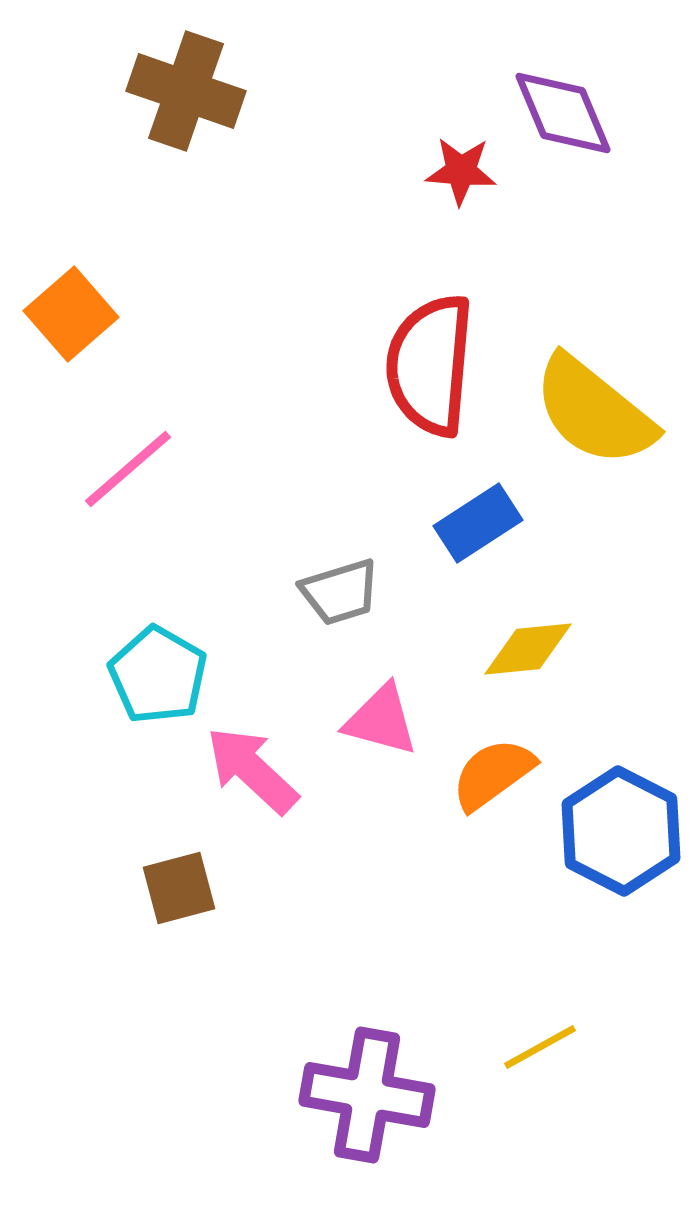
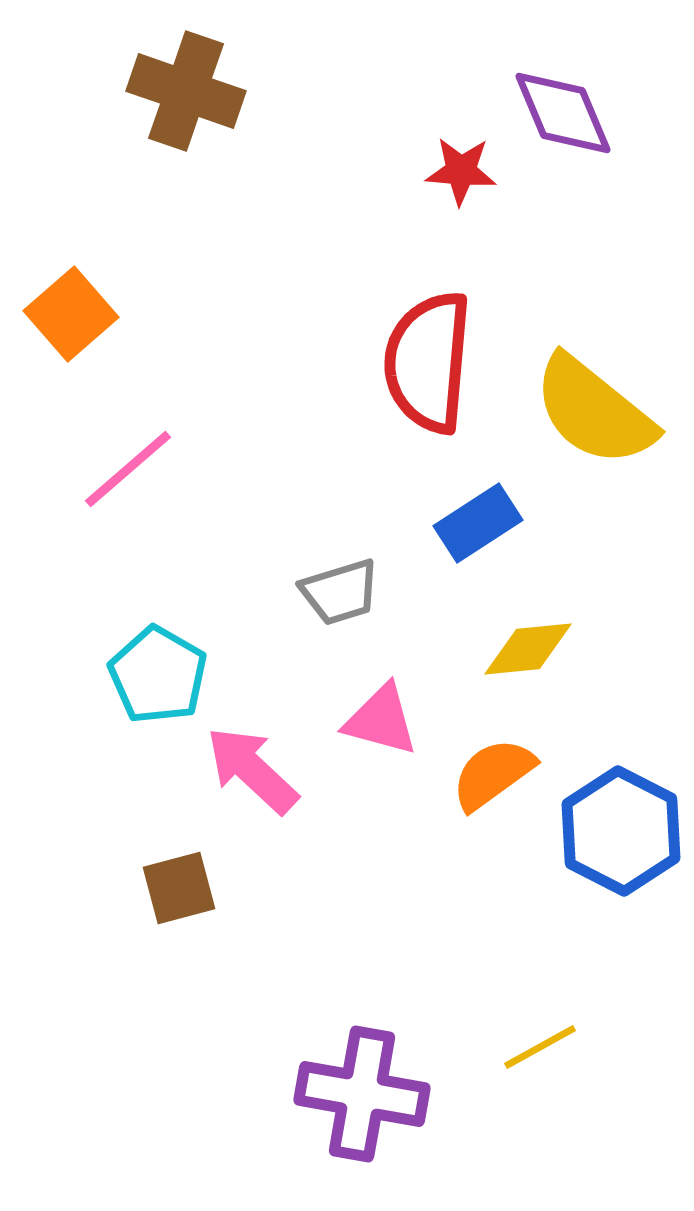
red semicircle: moved 2 px left, 3 px up
purple cross: moved 5 px left, 1 px up
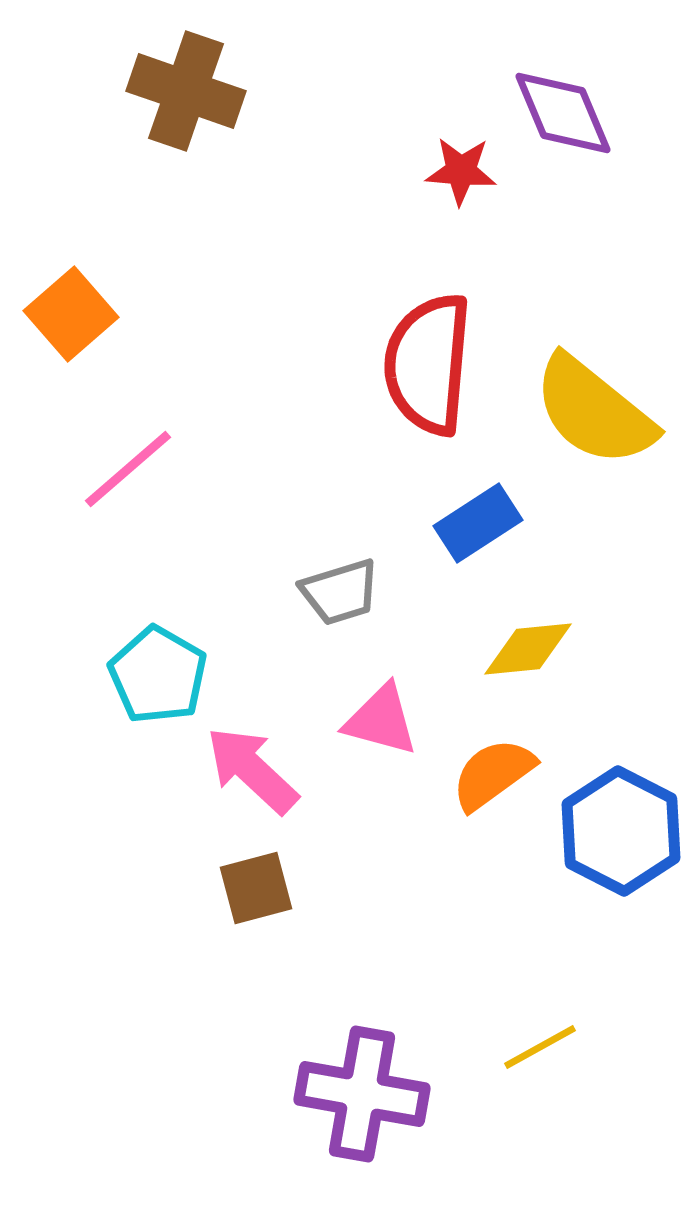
red semicircle: moved 2 px down
brown square: moved 77 px right
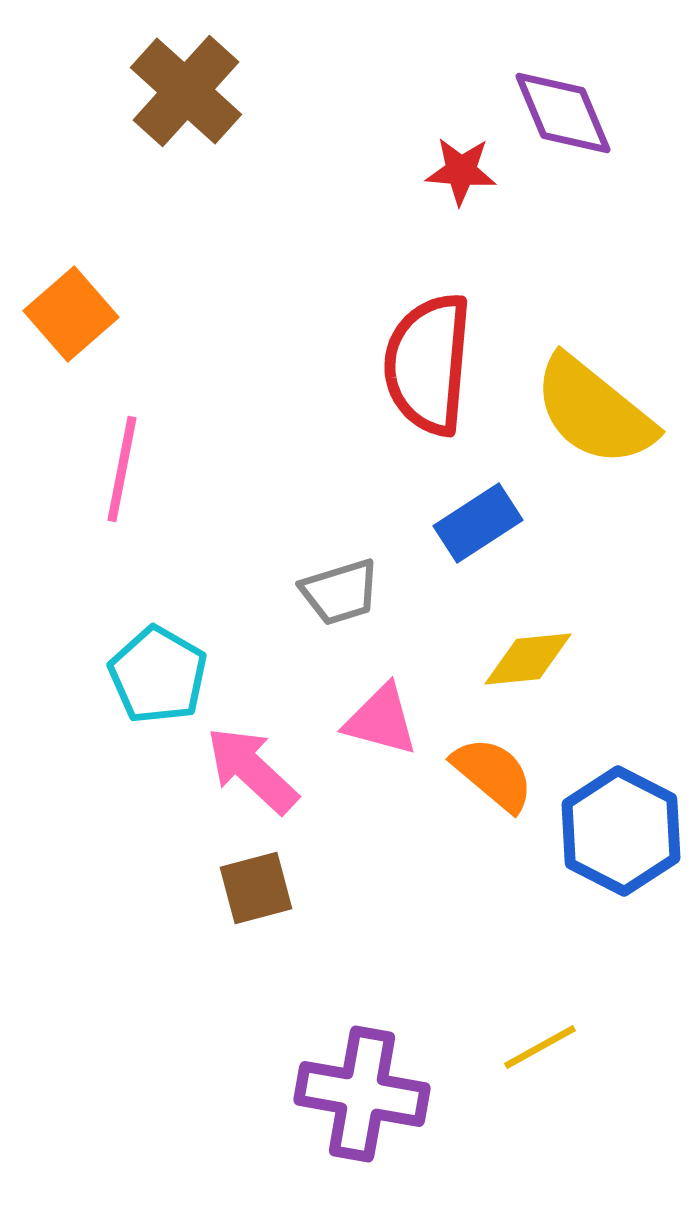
brown cross: rotated 23 degrees clockwise
pink line: moved 6 px left; rotated 38 degrees counterclockwise
yellow diamond: moved 10 px down
orange semicircle: rotated 76 degrees clockwise
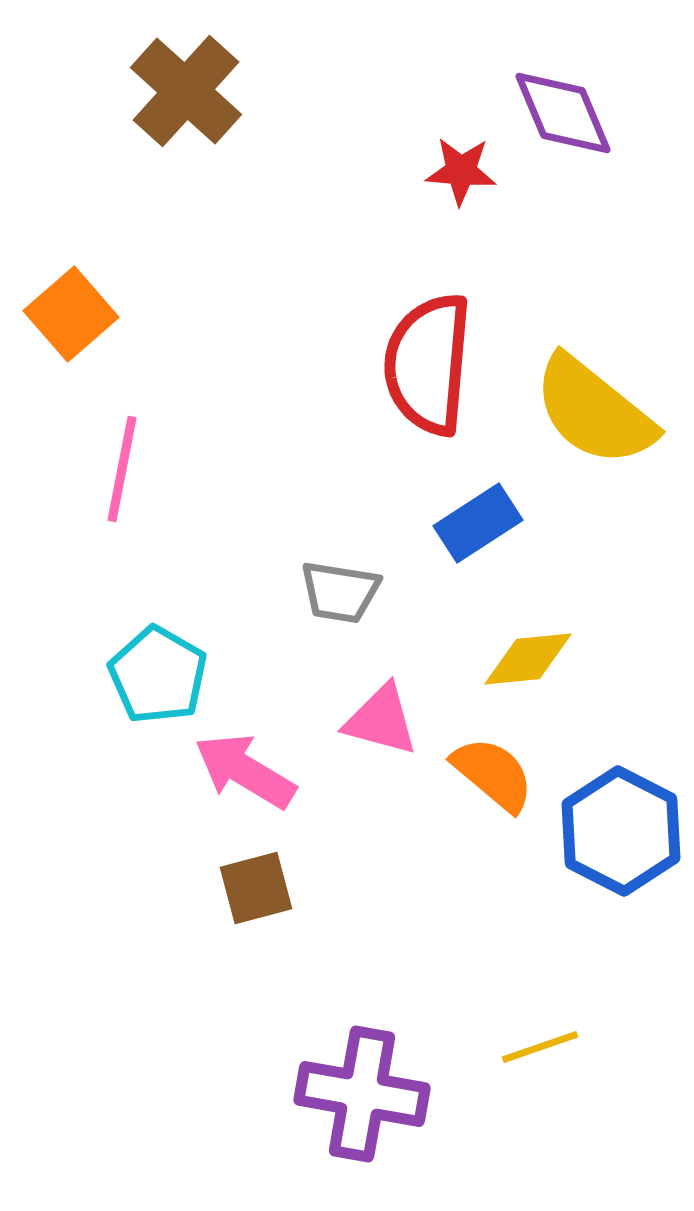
gray trapezoid: rotated 26 degrees clockwise
pink arrow: moved 7 px left, 1 px down; rotated 12 degrees counterclockwise
yellow line: rotated 10 degrees clockwise
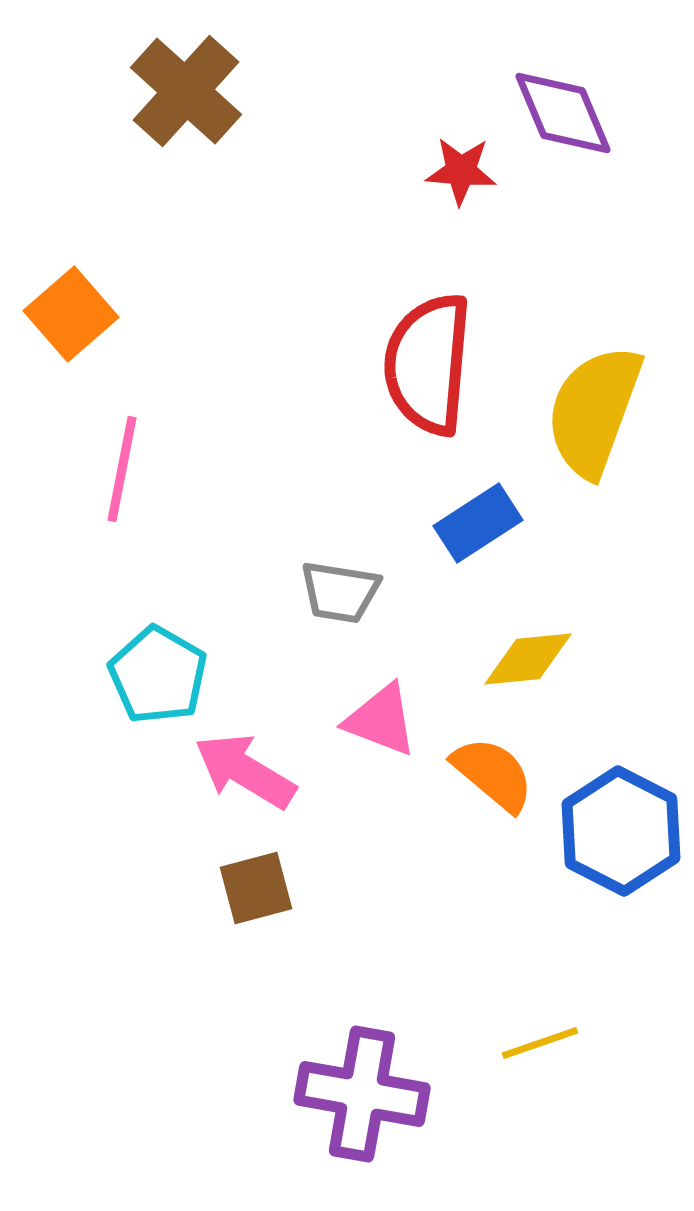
yellow semicircle: rotated 71 degrees clockwise
pink triangle: rotated 6 degrees clockwise
yellow line: moved 4 px up
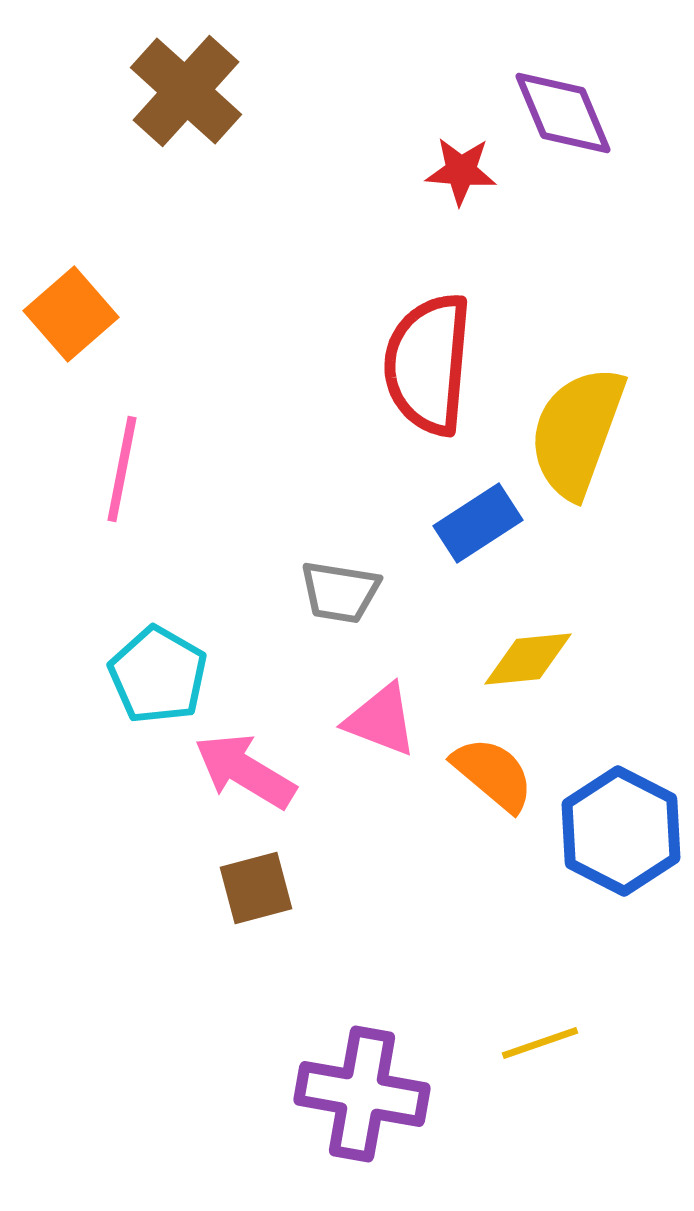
yellow semicircle: moved 17 px left, 21 px down
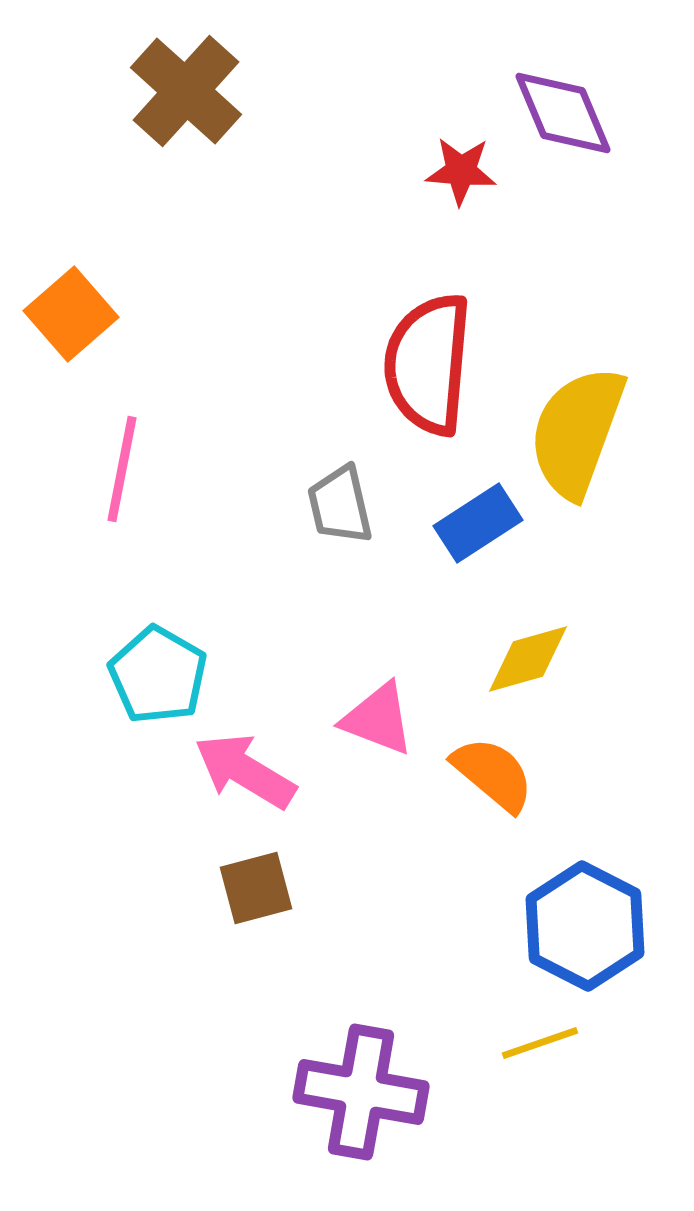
gray trapezoid: moved 87 px up; rotated 68 degrees clockwise
yellow diamond: rotated 10 degrees counterclockwise
pink triangle: moved 3 px left, 1 px up
blue hexagon: moved 36 px left, 95 px down
purple cross: moved 1 px left, 2 px up
